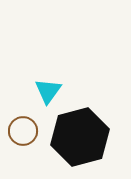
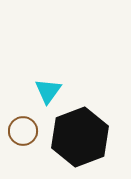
black hexagon: rotated 6 degrees counterclockwise
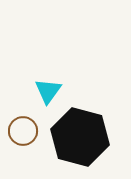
black hexagon: rotated 24 degrees counterclockwise
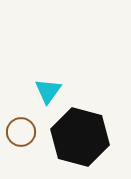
brown circle: moved 2 px left, 1 px down
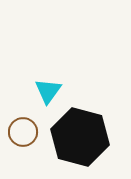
brown circle: moved 2 px right
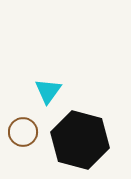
black hexagon: moved 3 px down
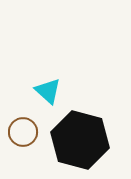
cyan triangle: rotated 24 degrees counterclockwise
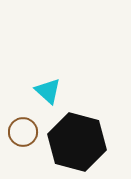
black hexagon: moved 3 px left, 2 px down
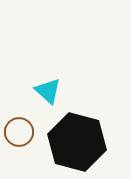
brown circle: moved 4 px left
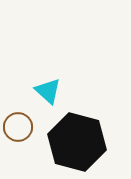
brown circle: moved 1 px left, 5 px up
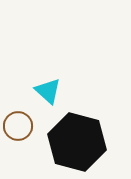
brown circle: moved 1 px up
